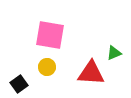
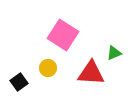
pink square: moved 13 px right; rotated 24 degrees clockwise
yellow circle: moved 1 px right, 1 px down
black square: moved 2 px up
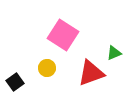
yellow circle: moved 1 px left
red triangle: rotated 24 degrees counterclockwise
black square: moved 4 px left
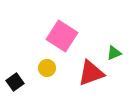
pink square: moved 1 px left, 1 px down
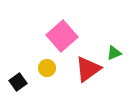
pink square: rotated 16 degrees clockwise
red triangle: moved 3 px left, 4 px up; rotated 16 degrees counterclockwise
black square: moved 3 px right
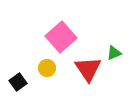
pink square: moved 1 px left, 1 px down
red triangle: rotated 28 degrees counterclockwise
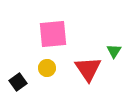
pink square: moved 8 px left, 3 px up; rotated 36 degrees clockwise
green triangle: moved 2 px up; rotated 35 degrees counterclockwise
